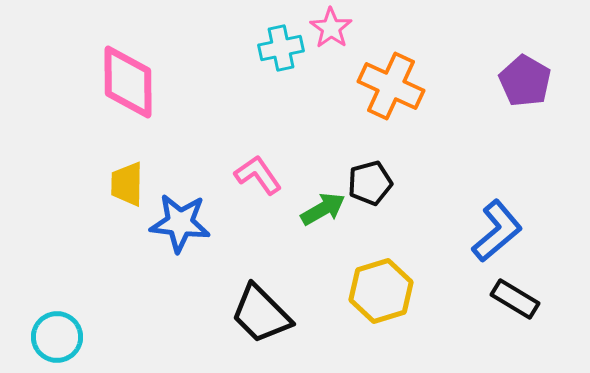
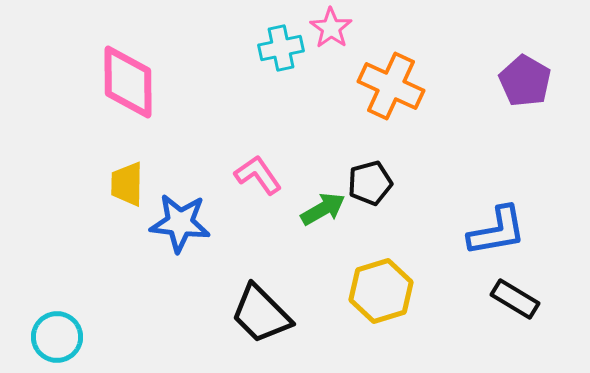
blue L-shape: rotated 30 degrees clockwise
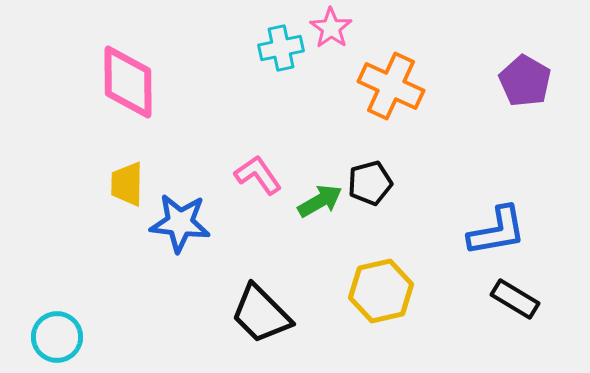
green arrow: moved 3 px left, 8 px up
yellow hexagon: rotated 4 degrees clockwise
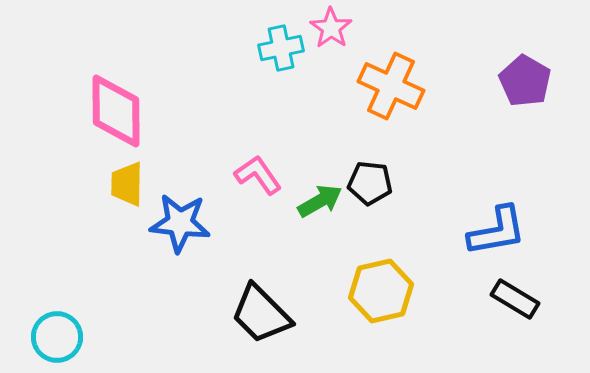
pink diamond: moved 12 px left, 29 px down
black pentagon: rotated 21 degrees clockwise
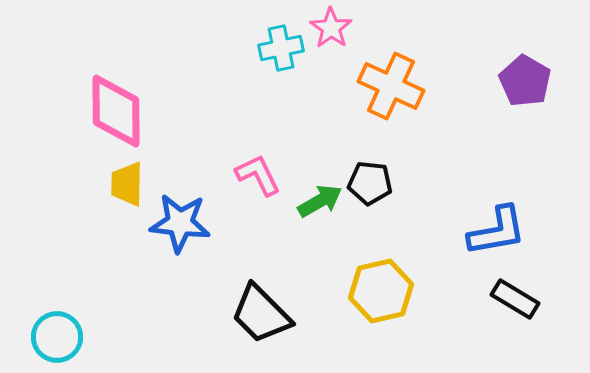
pink L-shape: rotated 9 degrees clockwise
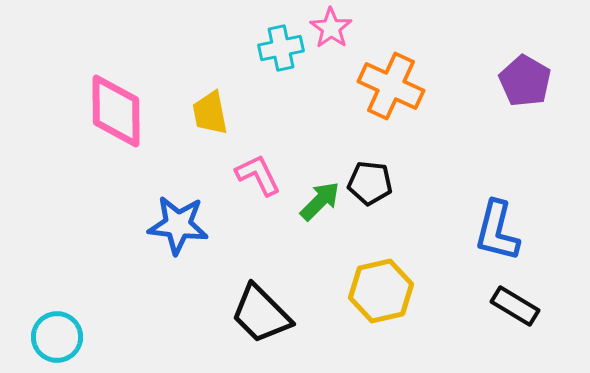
yellow trapezoid: moved 83 px right, 71 px up; rotated 12 degrees counterclockwise
green arrow: rotated 15 degrees counterclockwise
blue star: moved 2 px left, 2 px down
blue L-shape: rotated 114 degrees clockwise
black rectangle: moved 7 px down
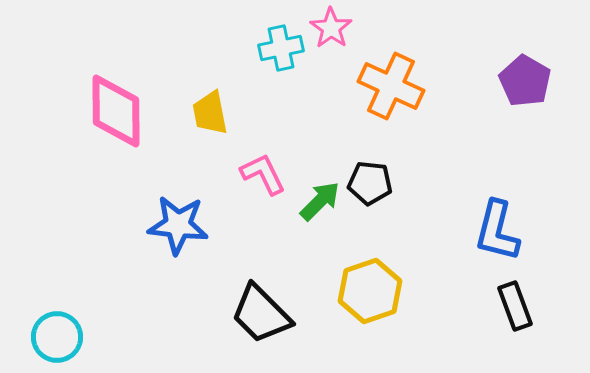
pink L-shape: moved 5 px right, 1 px up
yellow hexagon: moved 11 px left; rotated 6 degrees counterclockwise
black rectangle: rotated 39 degrees clockwise
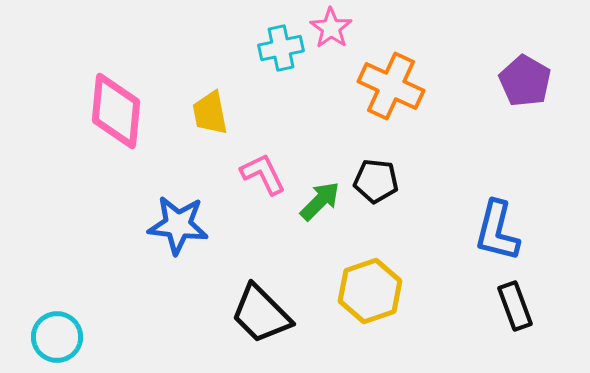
pink diamond: rotated 6 degrees clockwise
black pentagon: moved 6 px right, 2 px up
